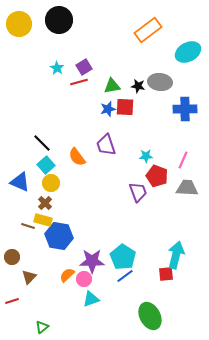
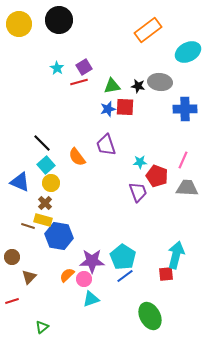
cyan star at (146, 156): moved 6 px left, 6 px down
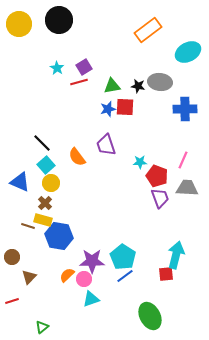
purple trapezoid at (138, 192): moved 22 px right, 6 px down
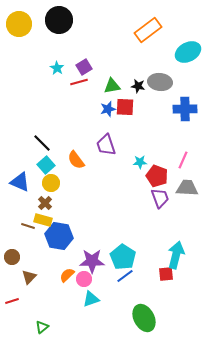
orange semicircle at (77, 157): moved 1 px left, 3 px down
green ellipse at (150, 316): moved 6 px left, 2 px down
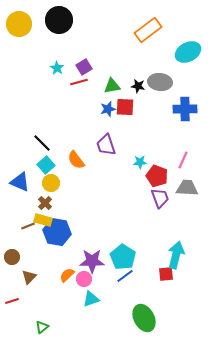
brown line at (28, 226): rotated 40 degrees counterclockwise
blue hexagon at (59, 236): moved 2 px left, 4 px up
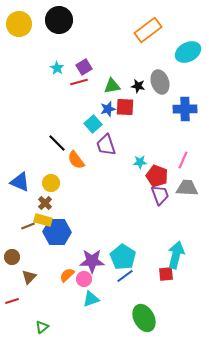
gray ellipse at (160, 82): rotated 65 degrees clockwise
black line at (42, 143): moved 15 px right
cyan square at (46, 165): moved 47 px right, 41 px up
purple trapezoid at (160, 198): moved 3 px up
blue hexagon at (57, 232): rotated 8 degrees counterclockwise
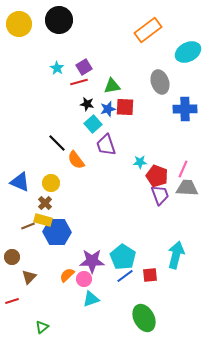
black star at (138, 86): moved 51 px left, 18 px down
pink line at (183, 160): moved 9 px down
red square at (166, 274): moved 16 px left, 1 px down
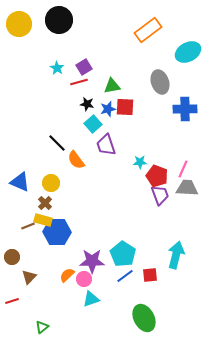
cyan pentagon at (123, 257): moved 3 px up
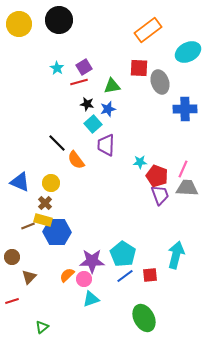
red square at (125, 107): moved 14 px right, 39 px up
purple trapezoid at (106, 145): rotated 20 degrees clockwise
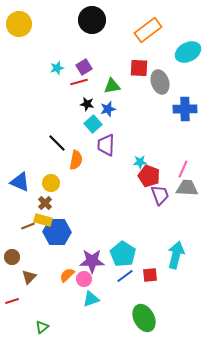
black circle at (59, 20): moved 33 px right
cyan star at (57, 68): rotated 24 degrees clockwise
orange semicircle at (76, 160): rotated 132 degrees counterclockwise
red pentagon at (157, 176): moved 8 px left
